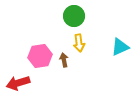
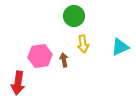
yellow arrow: moved 4 px right, 1 px down
red arrow: rotated 65 degrees counterclockwise
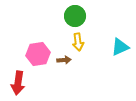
green circle: moved 1 px right
yellow arrow: moved 5 px left, 2 px up
pink hexagon: moved 2 px left, 2 px up
brown arrow: rotated 96 degrees clockwise
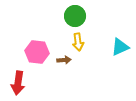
pink hexagon: moved 1 px left, 2 px up; rotated 15 degrees clockwise
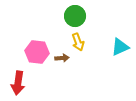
yellow arrow: rotated 12 degrees counterclockwise
brown arrow: moved 2 px left, 2 px up
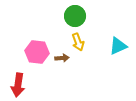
cyan triangle: moved 2 px left, 1 px up
red arrow: moved 2 px down
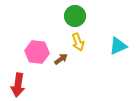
brown arrow: moved 1 px left, 1 px down; rotated 32 degrees counterclockwise
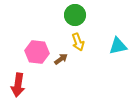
green circle: moved 1 px up
cyan triangle: rotated 12 degrees clockwise
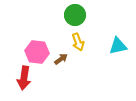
red arrow: moved 6 px right, 7 px up
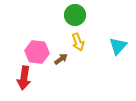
cyan triangle: rotated 36 degrees counterclockwise
